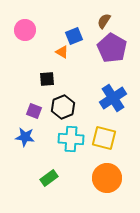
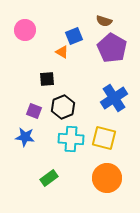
brown semicircle: rotated 105 degrees counterclockwise
blue cross: moved 1 px right
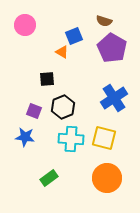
pink circle: moved 5 px up
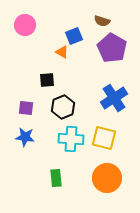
brown semicircle: moved 2 px left
black square: moved 1 px down
purple square: moved 8 px left, 3 px up; rotated 14 degrees counterclockwise
green rectangle: moved 7 px right; rotated 60 degrees counterclockwise
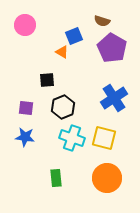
cyan cross: moved 1 px right, 1 px up; rotated 15 degrees clockwise
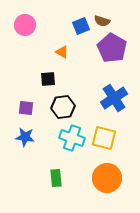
blue square: moved 7 px right, 10 px up
black square: moved 1 px right, 1 px up
black hexagon: rotated 15 degrees clockwise
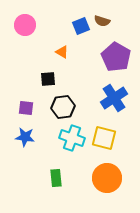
purple pentagon: moved 4 px right, 9 px down
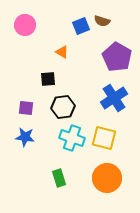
purple pentagon: moved 1 px right
green rectangle: moved 3 px right; rotated 12 degrees counterclockwise
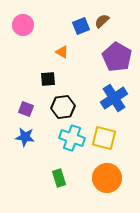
brown semicircle: rotated 119 degrees clockwise
pink circle: moved 2 px left
purple square: moved 1 px down; rotated 14 degrees clockwise
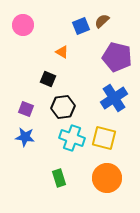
purple pentagon: rotated 16 degrees counterclockwise
black square: rotated 28 degrees clockwise
